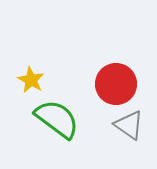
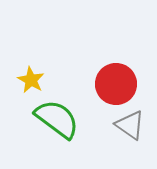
gray triangle: moved 1 px right
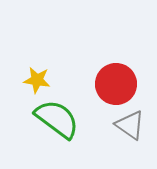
yellow star: moved 6 px right; rotated 20 degrees counterclockwise
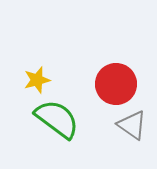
yellow star: rotated 24 degrees counterclockwise
gray triangle: moved 2 px right
